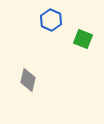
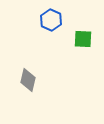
green square: rotated 18 degrees counterclockwise
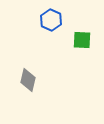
green square: moved 1 px left, 1 px down
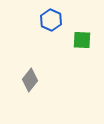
gray diamond: moved 2 px right; rotated 25 degrees clockwise
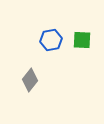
blue hexagon: moved 20 px down; rotated 25 degrees clockwise
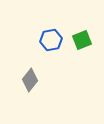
green square: rotated 24 degrees counterclockwise
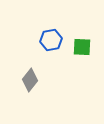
green square: moved 7 px down; rotated 24 degrees clockwise
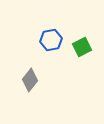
green square: rotated 30 degrees counterclockwise
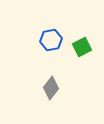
gray diamond: moved 21 px right, 8 px down
